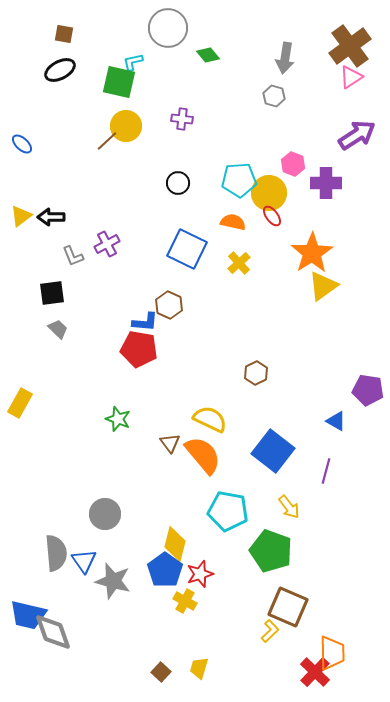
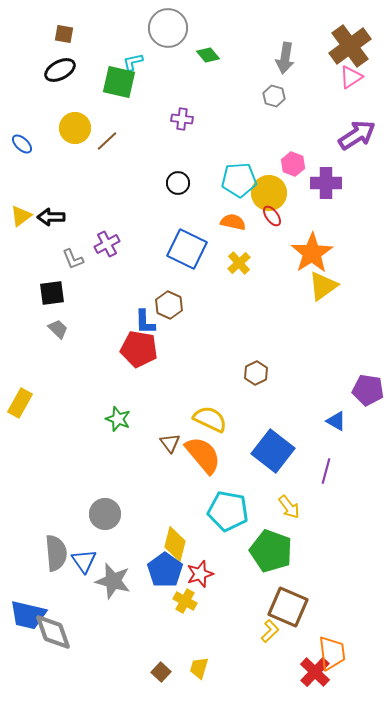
yellow circle at (126, 126): moved 51 px left, 2 px down
gray L-shape at (73, 256): moved 3 px down
blue L-shape at (145, 322): rotated 84 degrees clockwise
orange trapezoid at (332, 653): rotated 6 degrees counterclockwise
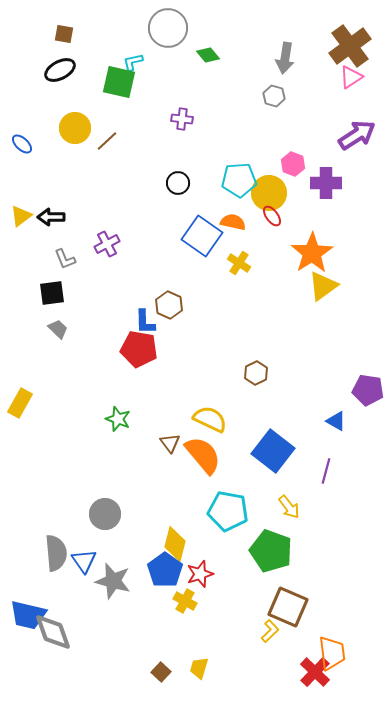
blue square at (187, 249): moved 15 px right, 13 px up; rotated 9 degrees clockwise
gray L-shape at (73, 259): moved 8 px left
yellow cross at (239, 263): rotated 15 degrees counterclockwise
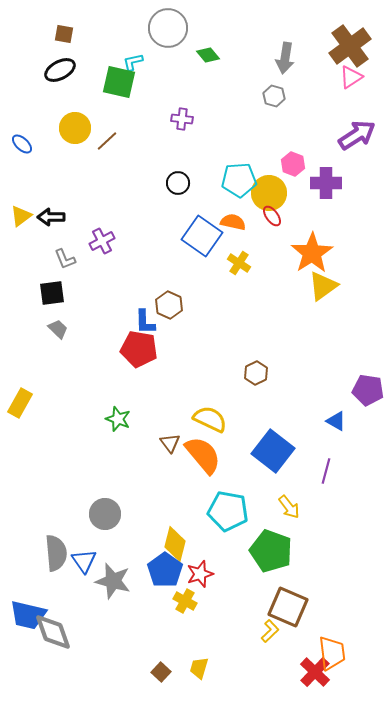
purple cross at (107, 244): moved 5 px left, 3 px up
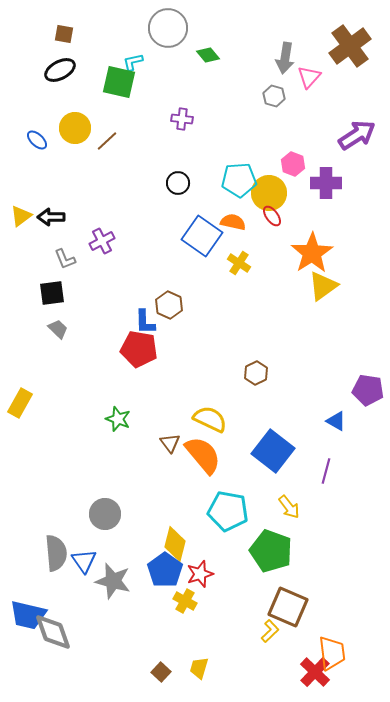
pink triangle at (351, 77): moved 42 px left; rotated 15 degrees counterclockwise
blue ellipse at (22, 144): moved 15 px right, 4 px up
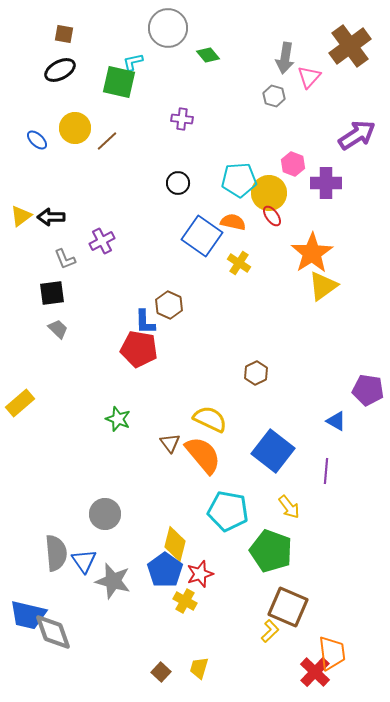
yellow rectangle at (20, 403): rotated 20 degrees clockwise
purple line at (326, 471): rotated 10 degrees counterclockwise
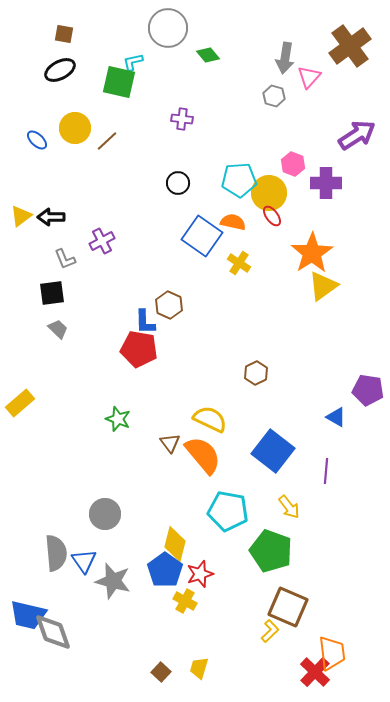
blue triangle at (336, 421): moved 4 px up
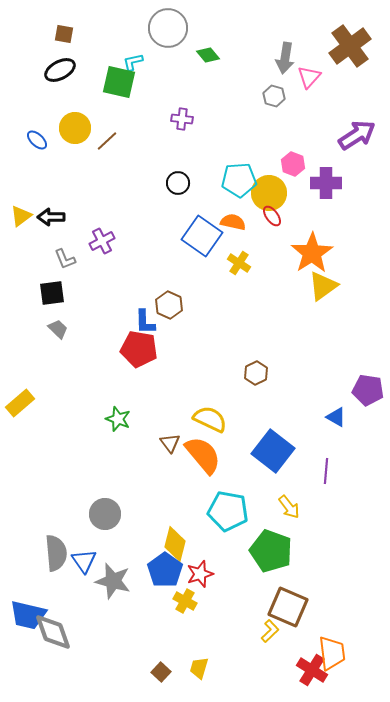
red cross at (315, 672): moved 3 px left, 2 px up; rotated 12 degrees counterclockwise
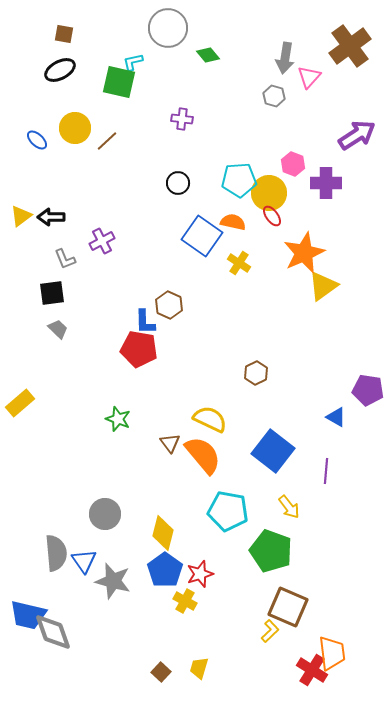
orange star at (312, 253): moved 8 px left; rotated 9 degrees clockwise
yellow diamond at (175, 544): moved 12 px left, 11 px up
